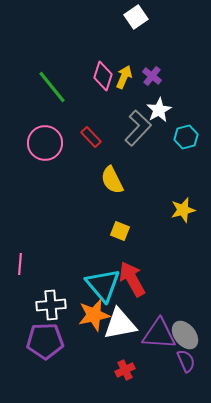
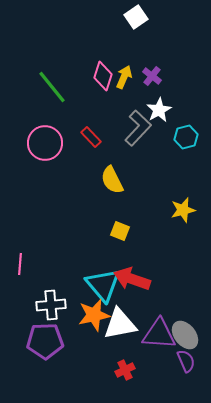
red arrow: rotated 42 degrees counterclockwise
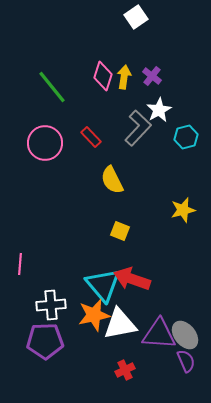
yellow arrow: rotated 15 degrees counterclockwise
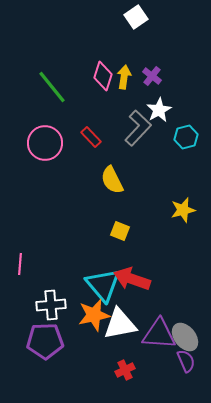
gray ellipse: moved 2 px down
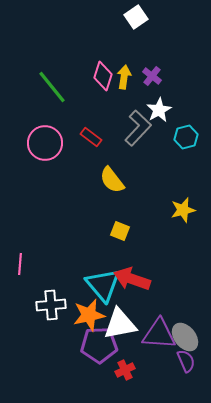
red rectangle: rotated 10 degrees counterclockwise
yellow semicircle: rotated 12 degrees counterclockwise
orange star: moved 5 px left
purple pentagon: moved 54 px right, 4 px down
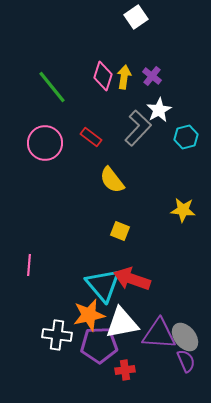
yellow star: rotated 20 degrees clockwise
pink line: moved 9 px right, 1 px down
white cross: moved 6 px right, 30 px down; rotated 12 degrees clockwise
white triangle: moved 2 px right, 1 px up
red cross: rotated 18 degrees clockwise
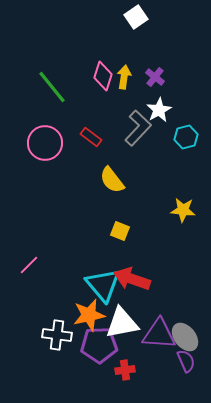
purple cross: moved 3 px right, 1 px down
pink line: rotated 40 degrees clockwise
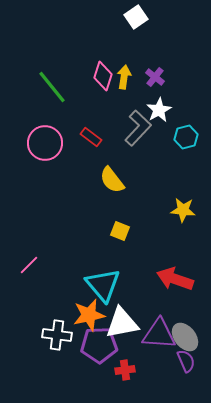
red arrow: moved 43 px right
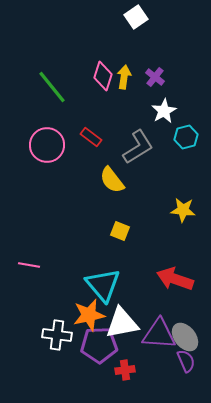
white star: moved 5 px right, 1 px down
gray L-shape: moved 19 px down; rotated 15 degrees clockwise
pink circle: moved 2 px right, 2 px down
pink line: rotated 55 degrees clockwise
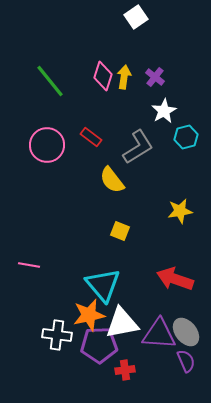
green line: moved 2 px left, 6 px up
yellow star: moved 3 px left, 1 px down; rotated 15 degrees counterclockwise
gray ellipse: moved 1 px right, 5 px up
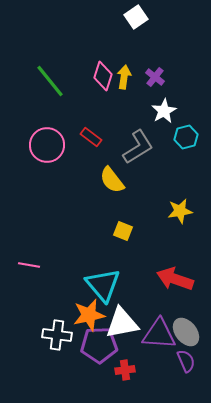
yellow square: moved 3 px right
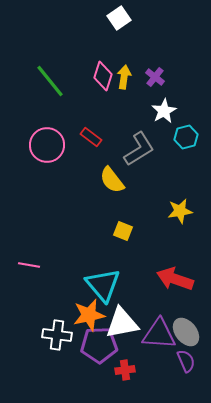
white square: moved 17 px left, 1 px down
gray L-shape: moved 1 px right, 2 px down
